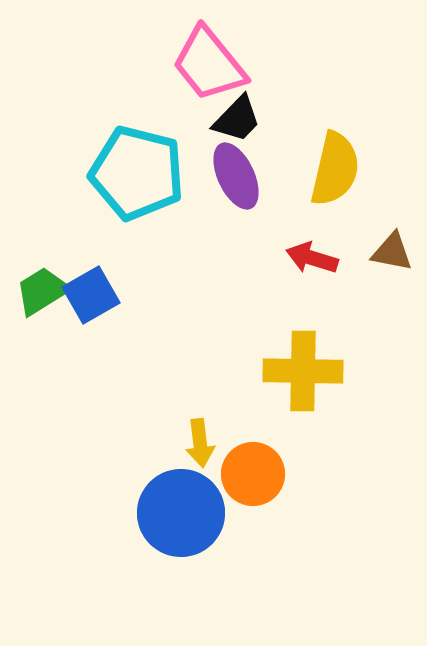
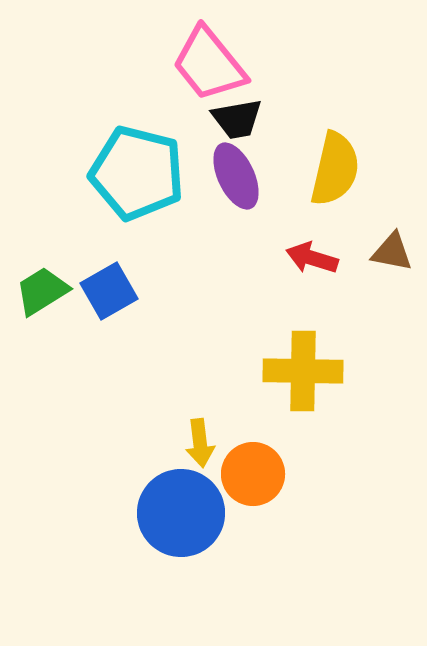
black trapezoid: rotated 36 degrees clockwise
blue square: moved 18 px right, 4 px up
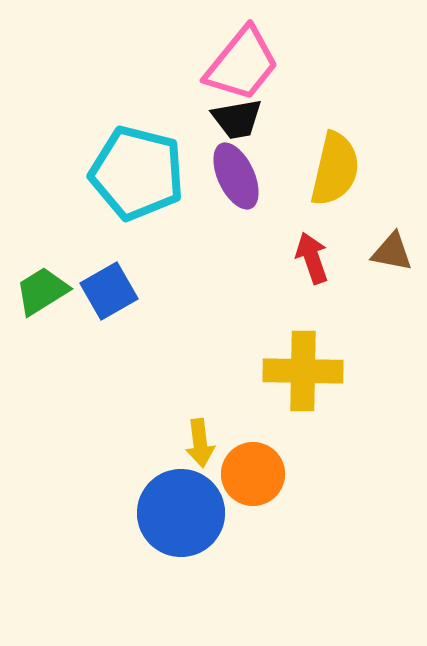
pink trapezoid: moved 33 px right; rotated 102 degrees counterclockwise
red arrow: rotated 54 degrees clockwise
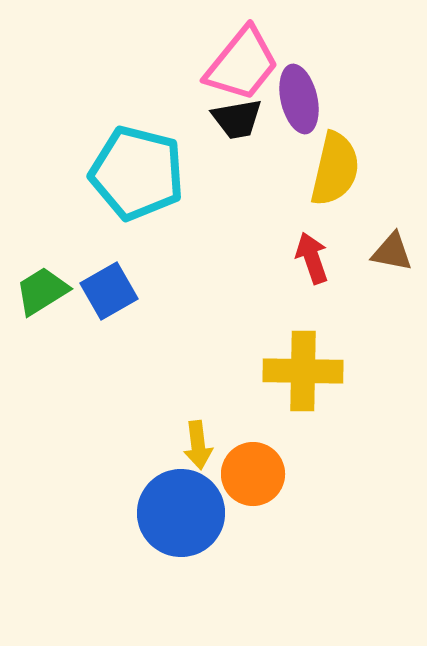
purple ellipse: moved 63 px right, 77 px up; rotated 12 degrees clockwise
yellow arrow: moved 2 px left, 2 px down
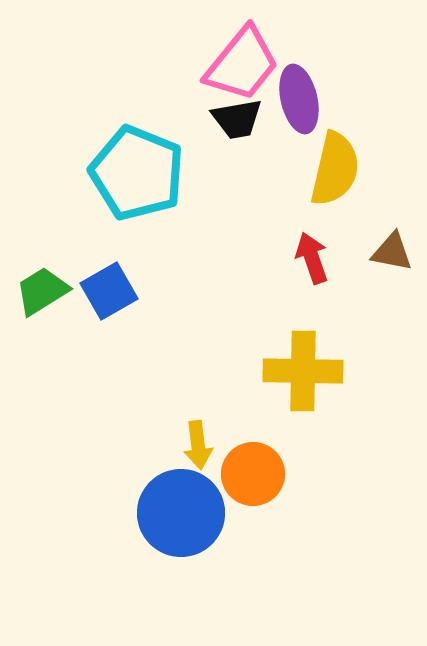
cyan pentagon: rotated 8 degrees clockwise
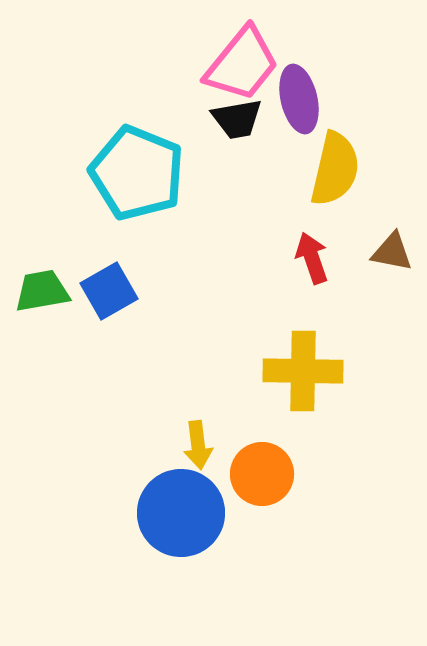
green trapezoid: rotated 22 degrees clockwise
orange circle: moved 9 px right
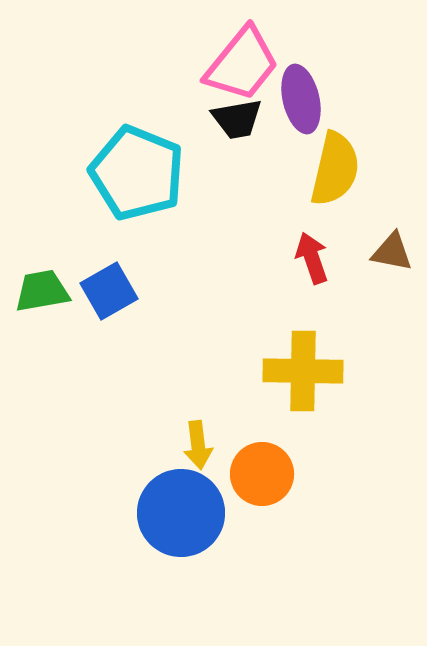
purple ellipse: moved 2 px right
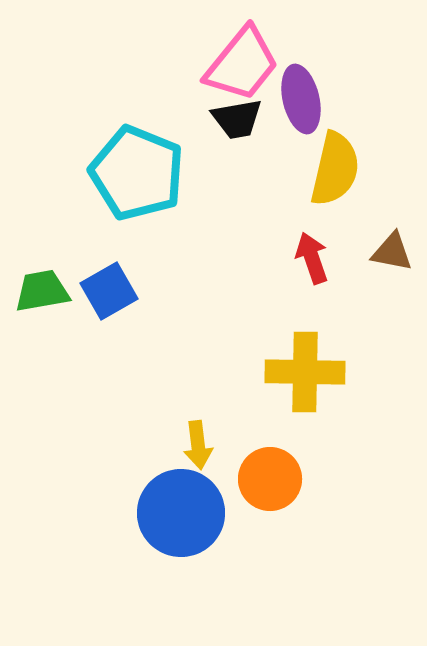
yellow cross: moved 2 px right, 1 px down
orange circle: moved 8 px right, 5 px down
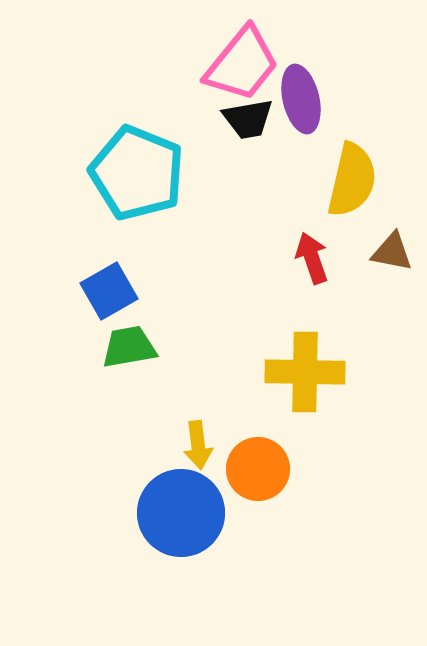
black trapezoid: moved 11 px right
yellow semicircle: moved 17 px right, 11 px down
green trapezoid: moved 87 px right, 56 px down
orange circle: moved 12 px left, 10 px up
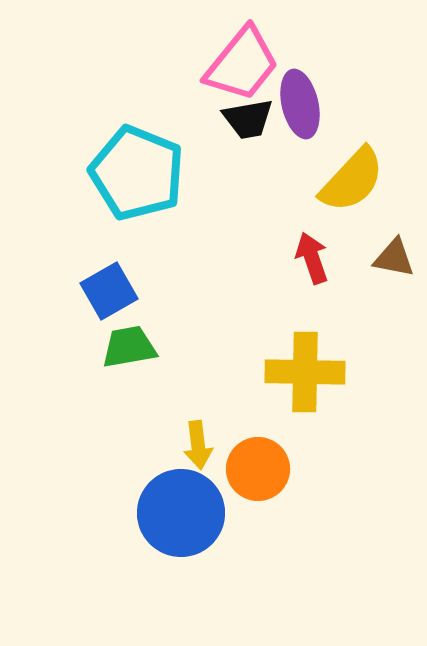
purple ellipse: moved 1 px left, 5 px down
yellow semicircle: rotated 30 degrees clockwise
brown triangle: moved 2 px right, 6 px down
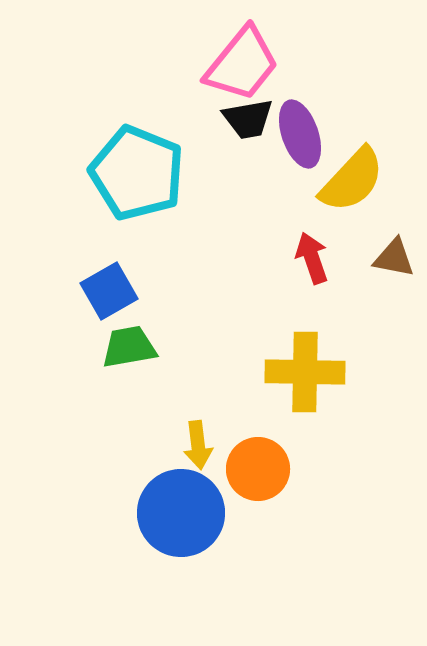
purple ellipse: moved 30 px down; rotated 6 degrees counterclockwise
